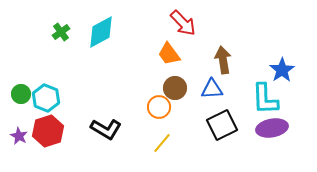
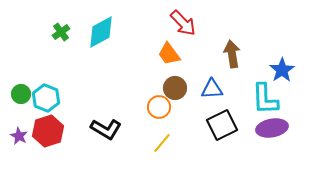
brown arrow: moved 9 px right, 6 px up
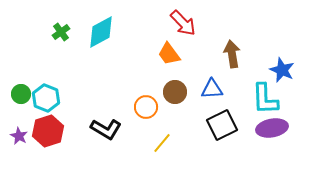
blue star: rotated 15 degrees counterclockwise
brown circle: moved 4 px down
orange circle: moved 13 px left
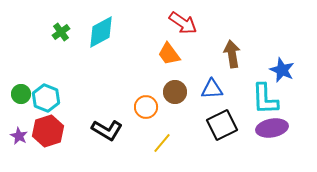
red arrow: rotated 12 degrees counterclockwise
black L-shape: moved 1 px right, 1 px down
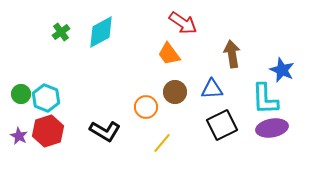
black L-shape: moved 2 px left, 1 px down
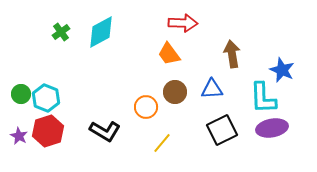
red arrow: rotated 32 degrees counterclockwise
cyan L-shape: moved 2 px left, 1 px up
black square: moved 5 px down
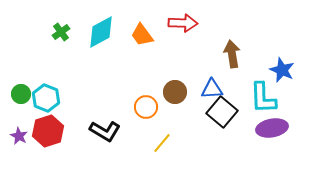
orange trapezoid: moved 27 px left, 19 px up
black square: moved 18 px up; rotated 24 degrees counterclockwise
